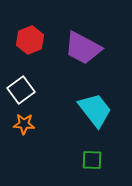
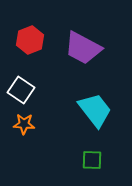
white square: rotated 20 degrees counterclockwise
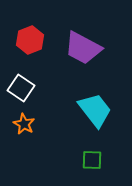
white square: moved 2 px up
orange star: rotated 25 degrees clockwise
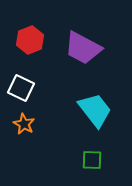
white square: rotated 8 degrees counterclockwise
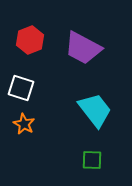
white square: rotated 8 degrees counterclockwise
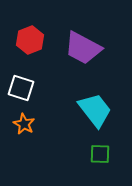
green square: moved 8 px right, 6 px up
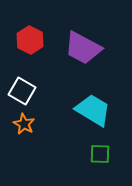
red hexagon: rotated 12 degrees counterclockwise
white square: moved 1 px right, 3 px down; rotated 12 degrees clockwise
cyan trapezoid: moved 2 px left; rotated 21 degrees counterclockwise
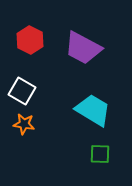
orange star: rotated 20 degrees counterclockwise
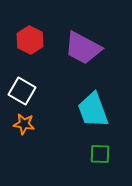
cyan trapezoid: rotated 141 degrees counterclockwise
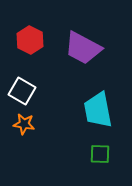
cyan trapezoid: moved 5 px right; rotated 9 degrees clockwise
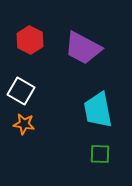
white square: moved 1 px left
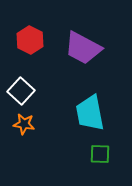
white square: rotated 12 degrees clockwise
cyan trapezoid: moved 8 px left, 3 px down
